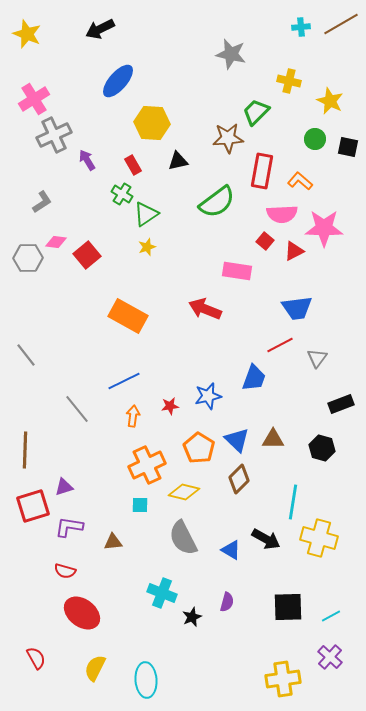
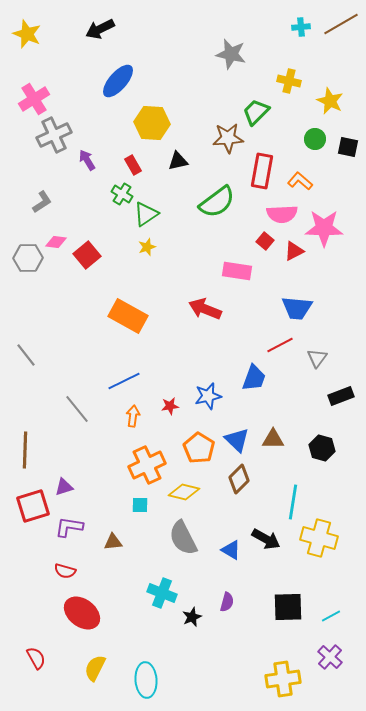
blue trapezoid at (297, 308): rotated 12 degrees clockwise
black rectangle at (341, 404): moved 8 px up
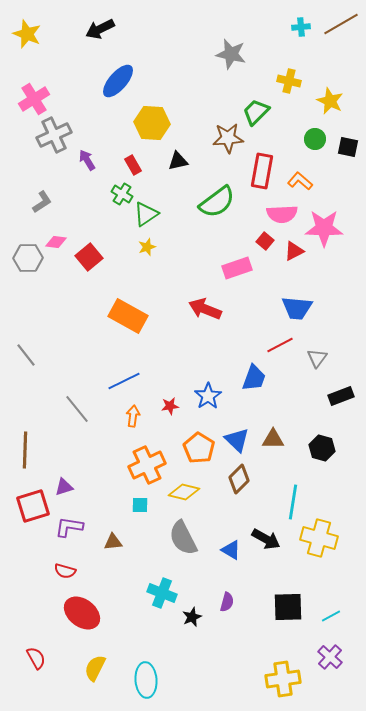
red square at (87, 255): moved 2 px right, 2 px down
pink rectangle at (237, 271): moved 3 px up; rotated 28 degrees counterclockwise
blue star at (208, 396): rotated 20 degrees counterclockwise
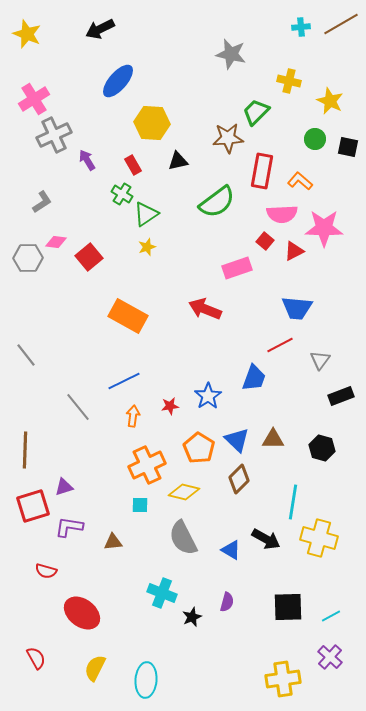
gray triangle at (317, 358): moved 3 px right, 2 px down
gray line at (77, 409): moved 1 px right, 2 px up
red semicircle at (65, 571): moved 19 px left
cyan ellipse at (146, 680): rotated 8 degrees clockwise
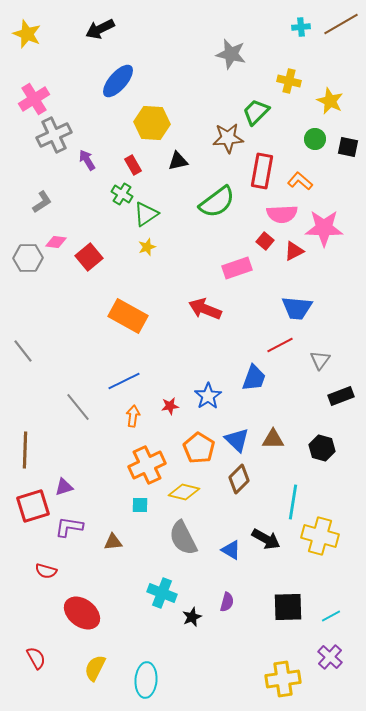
gray line at (26, 355): moved 3 px left, 4 px up
yellow cross at (319, 538): moved 1 px right, 2 px up
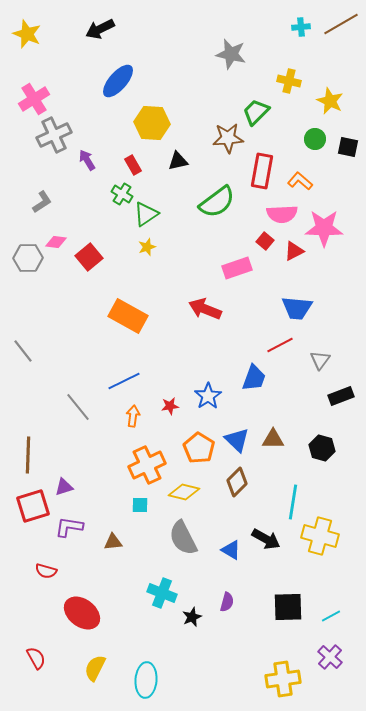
brown line at (25, 450): moved 3 px right, 5 px down
brown diamond at (239, 479): moved 2 px left, 3 px down
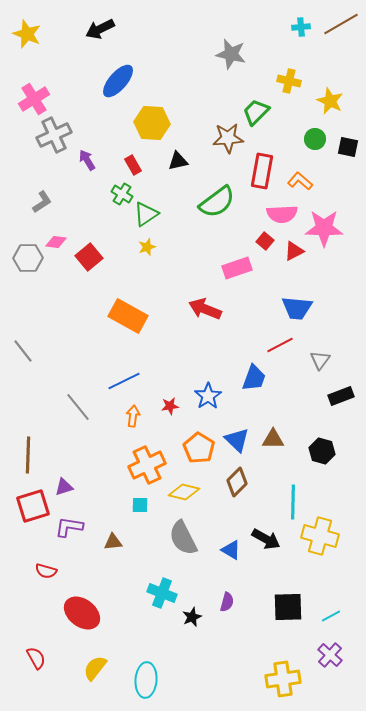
black hexagon at (322, 448): moved 3 px down
cyan line at (293, 502): rotated 8 degrees counterclockwise
purple cross at (330, 657): moved 2 px up
yellow semicircle at (95, 668): rotated 12 degrees clockwise
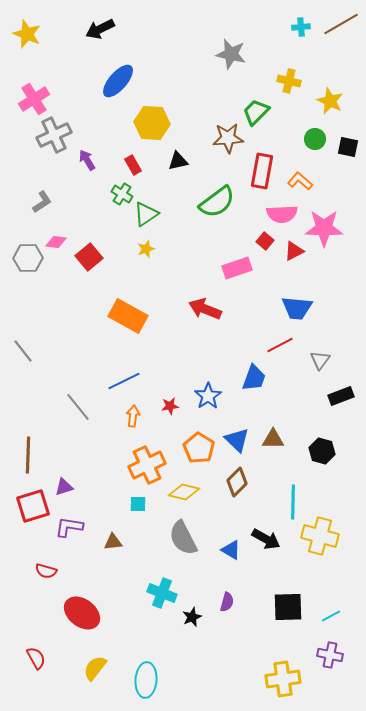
yellow star at (147, 247): moved 1 px left, 2 px down
cyan square at (140, 505): moved 2 px left, 1 px up
purple cross at (330, 655): rotated 30 degrees counterclockwise
